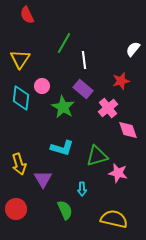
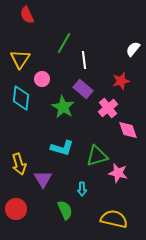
pink circle: moved 7 px up
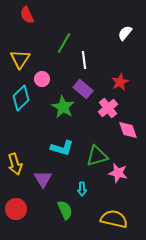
white semicircle: moved 8 px left, 16 px up
red star: moved 1 px left, 1 px down; rotated 12 degrees counterclockwise
cyan diamond: rotated 40 degrees clockwise
yellow arrow: moved 4 px left
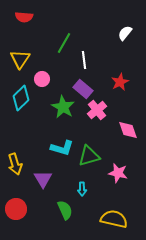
red semicircle: moved 3 px left, 2 px down; rotated 60 degrees counterclockwise
pink cross: moved 11 px left, 2 px down
green triangle: moved 8 px left
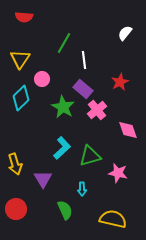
cyan L-shape: rotated 60 degrees counterclockwise
green triangle: moved 1 px right
yellow semicircle: moved 1 px left
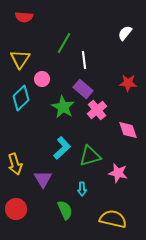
red star: moved 8 px right, 1 px down; rotated 30 degrees clockwise
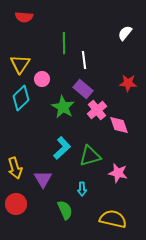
green line: rotated 30 degrees counterclockwise
yellow triangle: moved 5 px down
pink diamond: moved 9 px left, 5 px up
yellow arrow: moved 4 px down
red circle: moved 5 px up
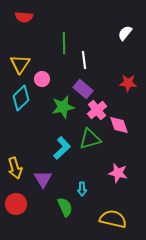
green star: rotated 30 degrees clockwise
green triangle: moved 17 px up
green semicircle: moved 3 px up
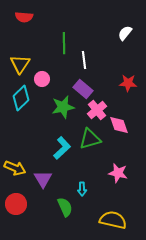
yellow arrow: rotated 50 degrees counterclockwise
yellow semicircle: moved 1 px down
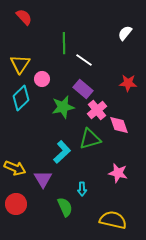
red semicircle: rotated 138 degrees counterclockwise
white line: rotated 48 degrees counterclockwise
cyan L-shape: moved 4 px down
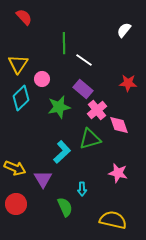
white semicircle: moved 1 px left, 3 px up
yellow triangle: moved 2 px left
green star: moved 4 px left
